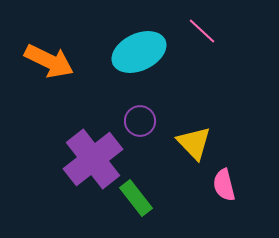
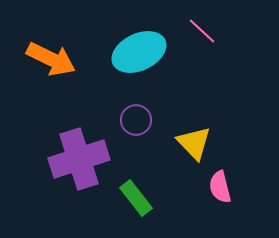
orange arrow: moved 2 px right, 2 px up
purple circle: moved 4 px left, 1 px up
purple cross: moved 14 px left; rotated 20 degrees clockwise
pink semicircle: moved 4 px left, 2 px down
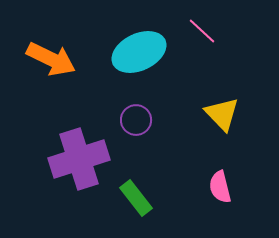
yellow triangle: moved 28 px right, 29 px up
